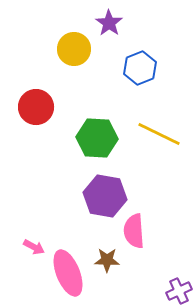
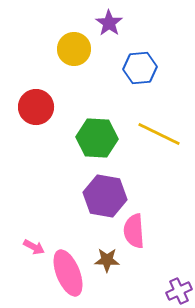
blue hexagon: rotated 16 degrees clockwise
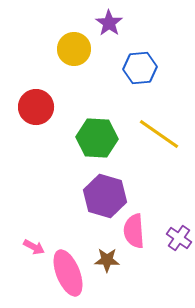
yellow line: rotated 9 degrees clockwise
purple hexagon: rotated 6 degrees clockwise
purple cross: moved 53 px up; rotated 30 degrees counterclockwise
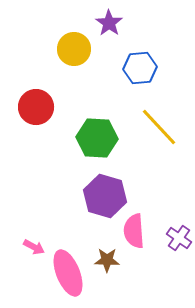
yellow line: moved 7 px up; rotated 12 degrees clockwise
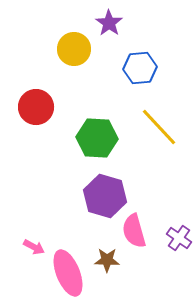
pink semicircle: rotated 12 degrees counterclockwise
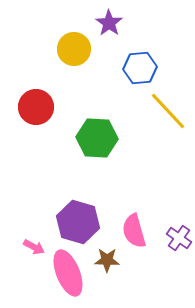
yellow line: moved 9 px right, 16 px up
purple hexagon: moved 27 px left, 26 px down
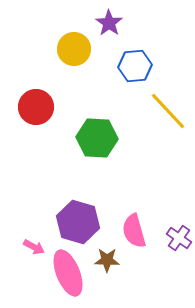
blue hexagon: moved 5 px left, 2 px up
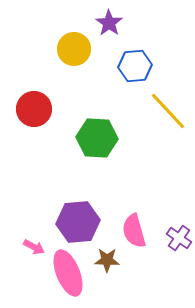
red circle: moved 2 px left, 2 px down
purple hexagon: rotated 21 degrees counterclockwise
